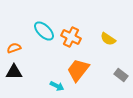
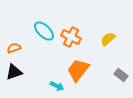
yellow semicircle: rotated 105 degrees clockwise
black triangle: rotated 18 degrees counterclockwise
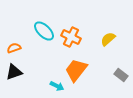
orange trapezoid: moved 2 px left
